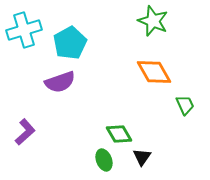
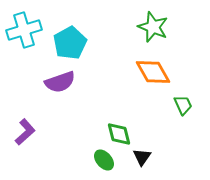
green star: moved 6 px down
orange diamond: moved 1 px left
green trapezoid: moved 2 px left
green diamond: rotated 16 degrees clockwise
green ellipse: rotated 20 degrees counterclockwise
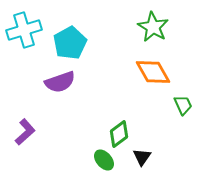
green star: rotated 8 degrees clockwise
green diamond: rotated 68 degrees clockwise
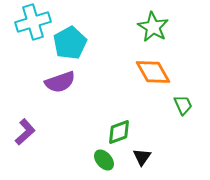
cyan cross: moved 9 px right, 8 px up
green diamond: moved 2 px up; rotated 16 degrees clockwise
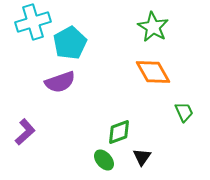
green trapezoid: moved 1 px right, 7 px down
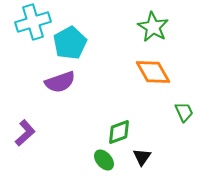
purple L-shape: moved 1 px down
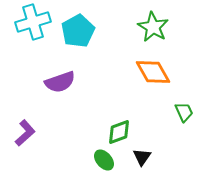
cyan pentagon: moved 8 px right, 12 px up
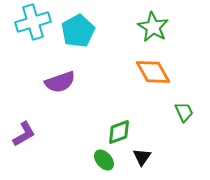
purple L-shape: moved 1 px left, 1 px down; rotated 12 degrees clockwise
